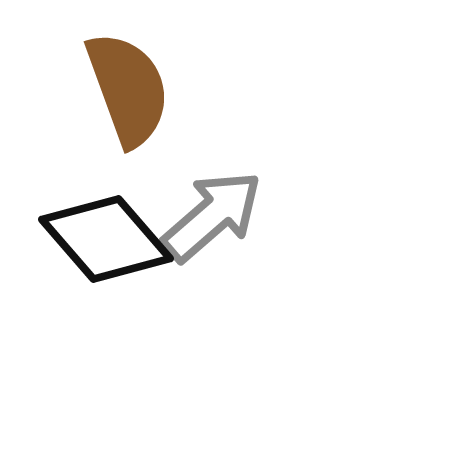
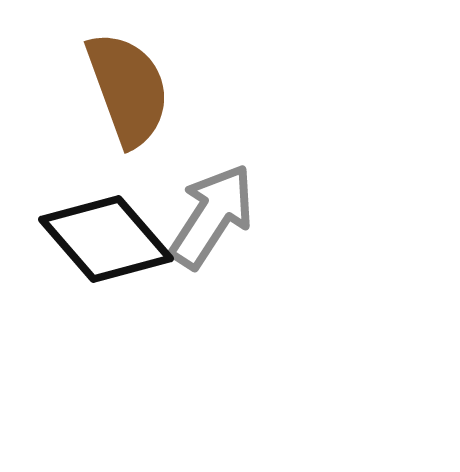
gray arrow: rotated 16 degrees counterclockwise
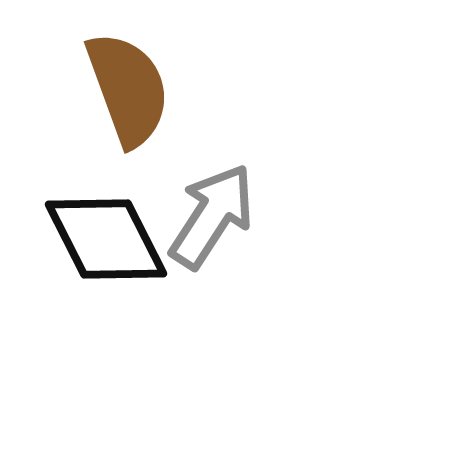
black diamond: rotated 14 degrees clockwise
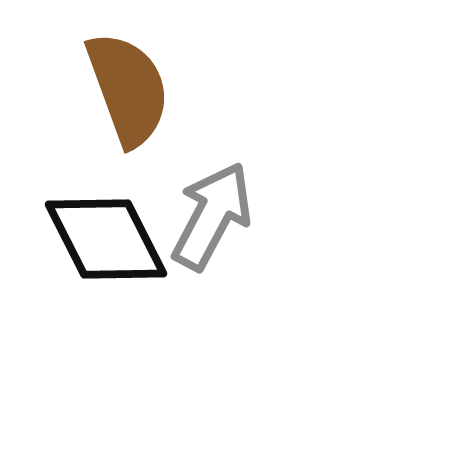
gray arrow: rotated 5 degrees counterclockwise
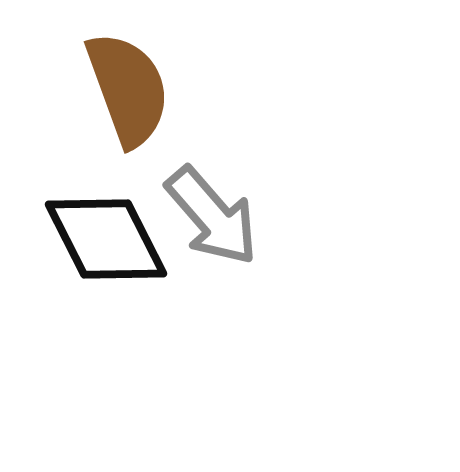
gray arrow: rotated 111 degrees clockwise
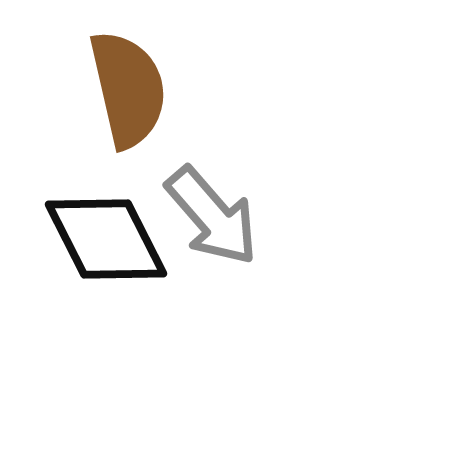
brown semicircle: rotated 7 degrees clockwise
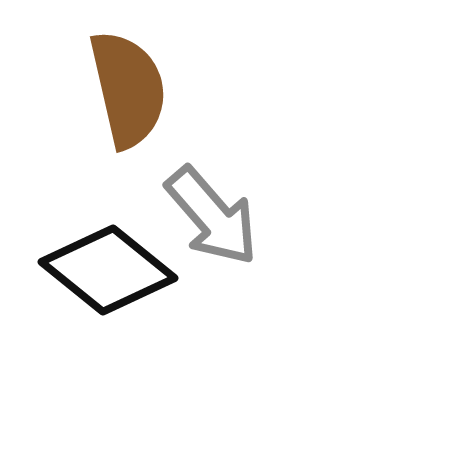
black diamond: moved 2 px right, 31 px down; rotated 24 degrees counterclockwise
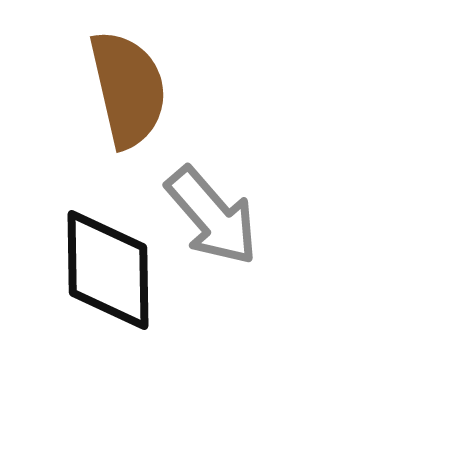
black diamond: rotated 50 degrees clockwise
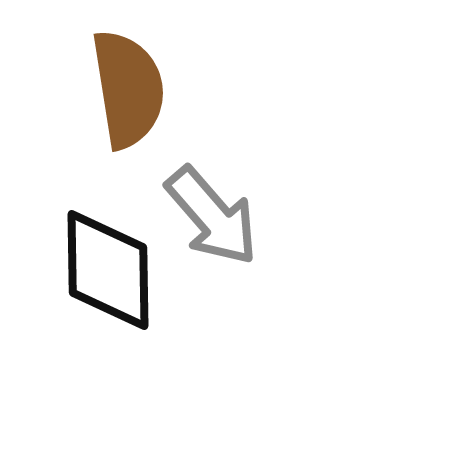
brown semicircle: rotated 4 degrees clockwise
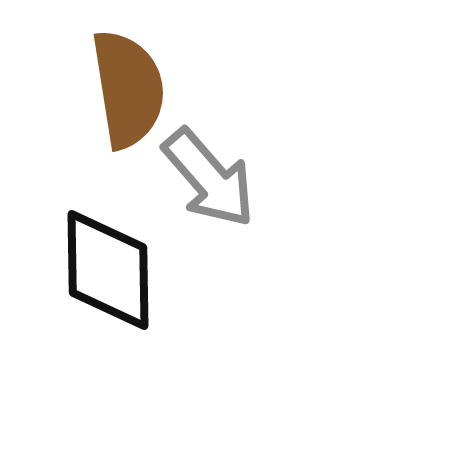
gray arrow: moved 3 px left, 38 px up
